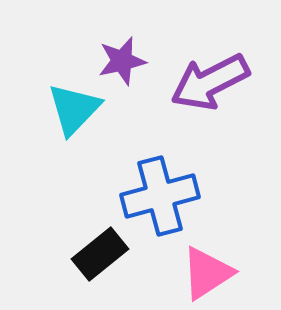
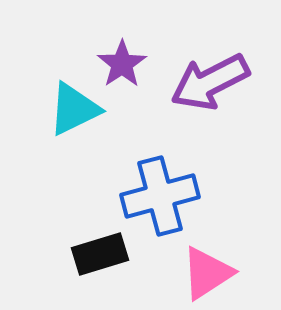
purple star: moved 3 px down; rotated 21 degrees counterclockwise
cyan triangle: rotated 20 degrees clockwise
black rectangle: rotated 22 degrees clockwise
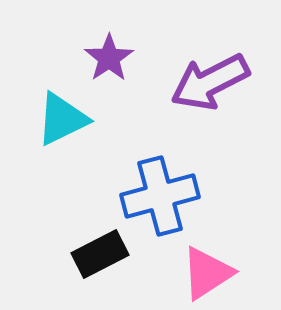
purple star: moved 13 px left, 6 px up
cyan triangle: moved 12 px left, 10 px down
black rectangle: rotated 10 degrees counterclockwise
